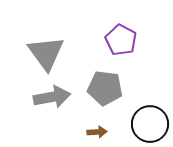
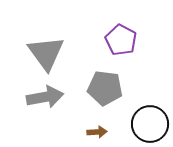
gray arrow: moved 7 px left
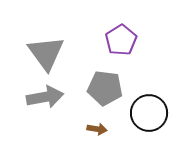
purple pentagon: rotated 12 degrees clockwise
black circle: moved 1 px left, 11 px up
brown arrow: moved 3 px up; rotated 12 degrees clockwise
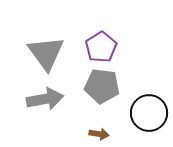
purple pentagon: moved 20 px left, 7 px down
gray pentagon: moved 3 px left, 2 px up
gray arrow: moved 2 px down
brown arrow: moved 2 px right, 5 px down
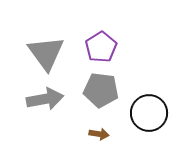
gray pentagon: moved 1 px left, 4 px down
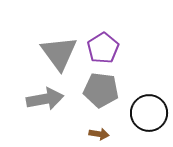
purple pentagon: moved 2 px right, 1 px down
gray triangle: moved 13 px right
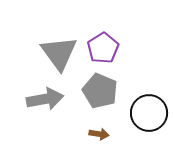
gray pentagon: moved 1 px left, 1 px down; rotated 16 degrees clockwise
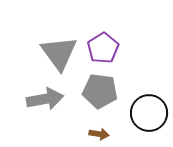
gray pentagon: rotated 16 degrees counterclockwise
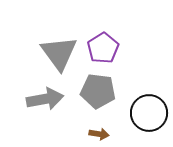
gray pentagon: moved 2 px left
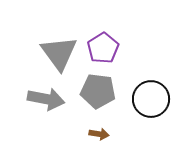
gray arrow: moved 1 px right; rotated 21 degrees clockwise
black circle: moved 2 px right, 14 px up
